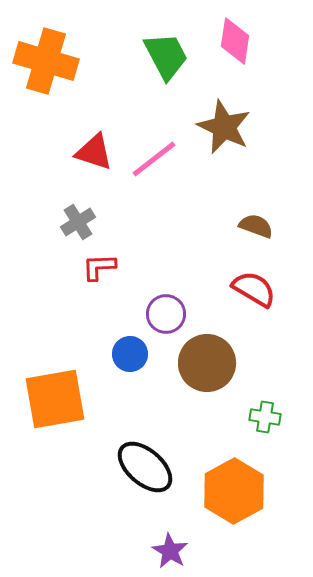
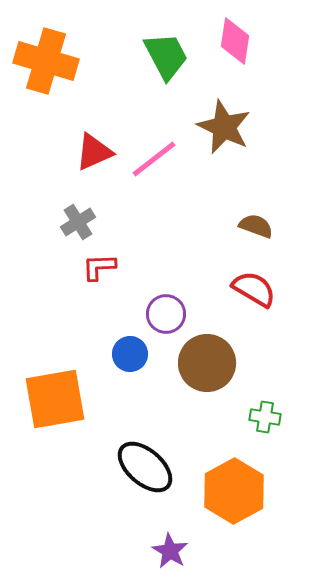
red triangle: rotated 42 degrees counterclockwise
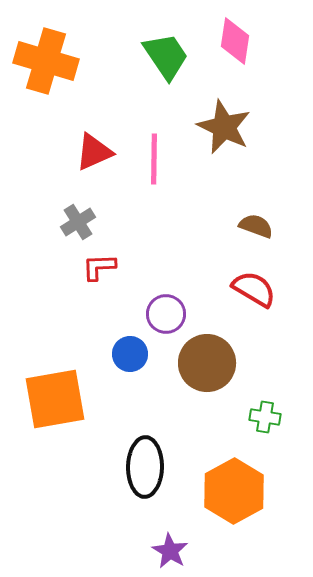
green trapezoid: rotated 6 degrees counterclockwise
pink line: rotated 51 degrees counterclockwise
black ellipse: rotated 50 degrees clockwise
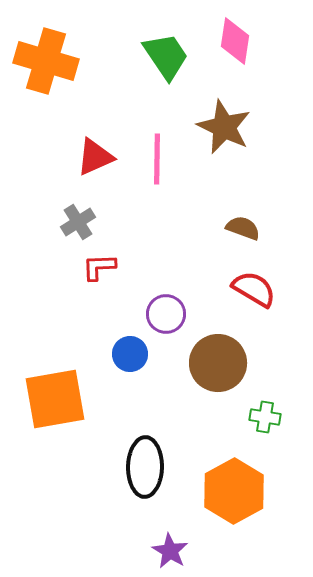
red triangle: moved 1 px right, 5 px down
pink line: moved 3 px right
brown semicircle: moved 13 px left, 2 px down
brown circle: moved 11 px right
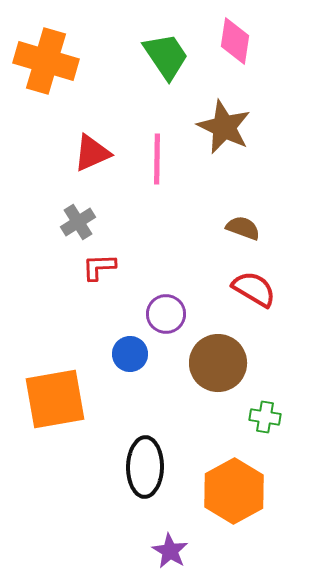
red triangle: moved 3 px left, 4 px up
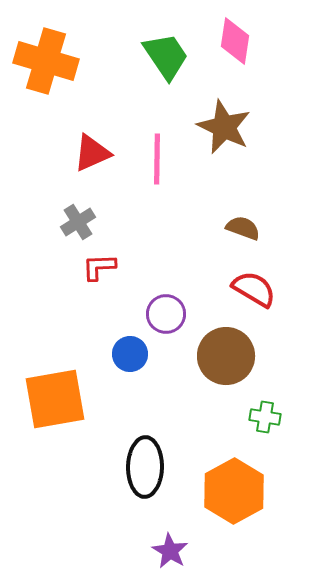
brown circle: moved 8 px right, 7 px up
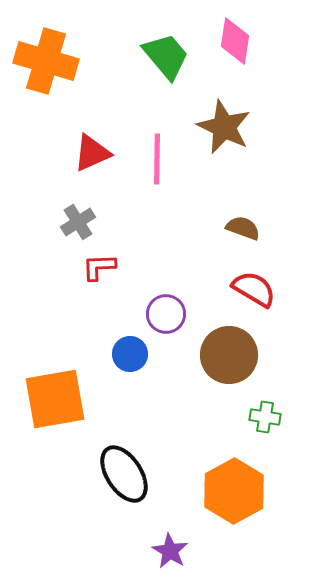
green trapezoid: rotated 6 degrees counterclockwise
brown circle: moved 3 px right, 1 px up
black ellipse: moved 21 px left, 7 px down; rotated 34 degrees counterclockwise
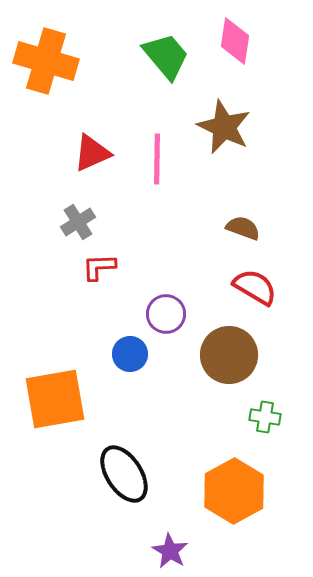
red semicircle: moved 1 px right, 2 px up
